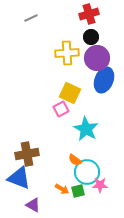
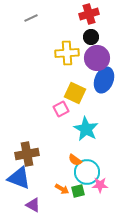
yellow square: moved 5 px right
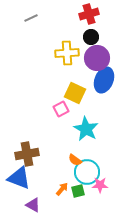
orange arrow: rotated 80 degrees counterclockwise
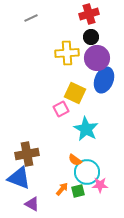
purple triangle: moved 1 px left, 1 px up
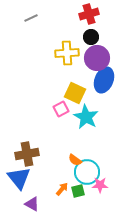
cyan star: moved 12 px up
blue triangle: rotated 30 degrees clockwise
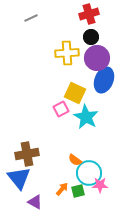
cyan circle: moved 2 px right, 1 px down
purple triangle: moved 3 px right, 2 px up
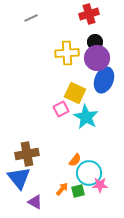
black circle: moved 4 px right, 5 px down
orange semicircle: rotated 88 degrees counterclockwise
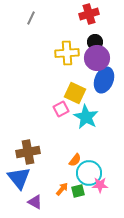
gray line: rotated 40 degrees counterclockwise
brown cross: moved 1 px right, 2 px up
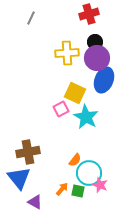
pink star: rotated 21 degrees clockwise
green square: rotated 24 degrees clockwise
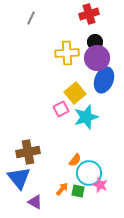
yellow square: rotated 25 degrees clockwise
cyan star: rotated 25 degrees clockwise
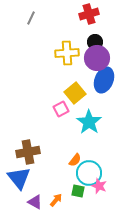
cyan star: moved 3 px right, 5 px down; rotated 20 degrees counterclockwise
pink star: moved 1 px left, 1 px down
orange arrow: moved 6 px left, 11 px down
